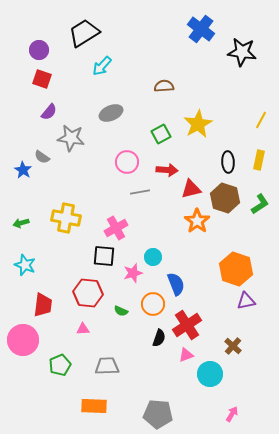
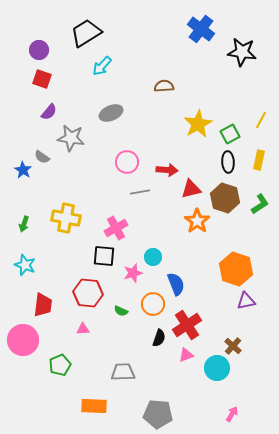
black trapezoid at (84, 33): moved 2 px right
green square at (161, 134): moved 69 px right
green arrow at (21, 223): moved 3 px right, 1 px down; rotated 56 degrees counterclockwise
gray trapezoid at (107, 366): moved 16 px right, 6 px down
cyan circle at (210, 374): moved 7 px right, 6 px up
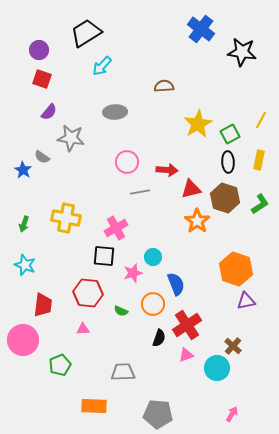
gray ellipse at (111, 113): moved 4 px right, 1 px up; rotated 20 degrees clockwise
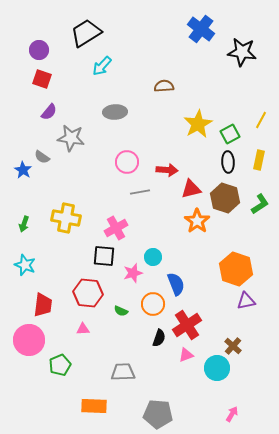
pink circle at (23, 340): moved 6 px right
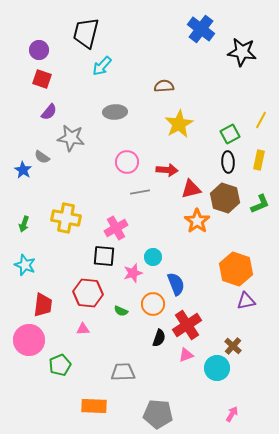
black trapezoid at (86, 33): rotated 44 degrees counterclockwise
yellow star at (198, 124): moved 19 px left
green L-shape at (260, 204): rotated 10 degrees clockwise
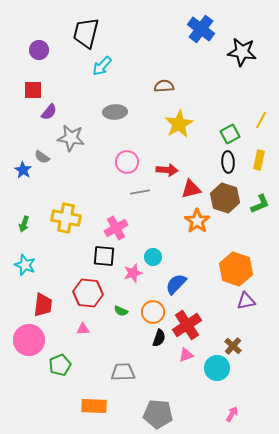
red square at (42, 79): moved 9 px left, 11 px down; rotated 18 degrees counterclockwise
blue semicircle at (176, 284): rotated 115 degrees counterclockwise
orange circle at (153, 304): moved 8 px down
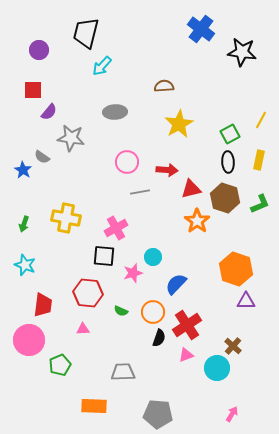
purple triangle at (246, 301): rotated 12 degrees clockwise
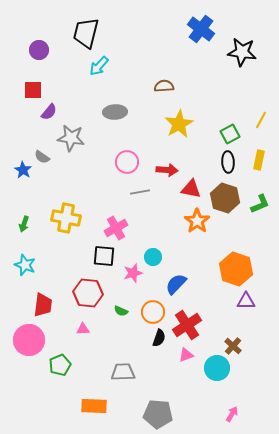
cyan arrow at (102, 66): moved 3 px left
red triangle at (191, 189): rotated 25 degrees clockwise
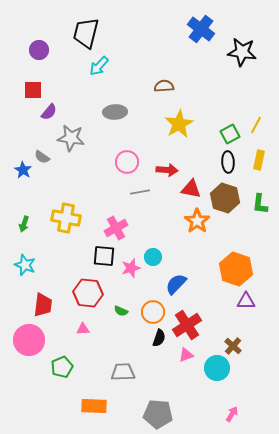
yellow line at (261, 120): moved 5 px left, 5 px down
green L-shape at (260, 204): rotated 120 degrees clockwise
pink star at (133, 273): moved 2 px left, 5 px up
green pentagon at (60, 365): moved 2 px right, 2 px down
